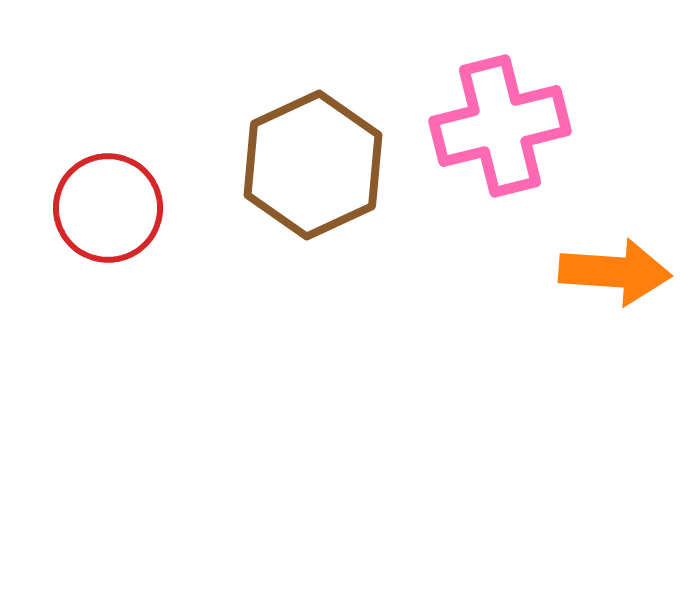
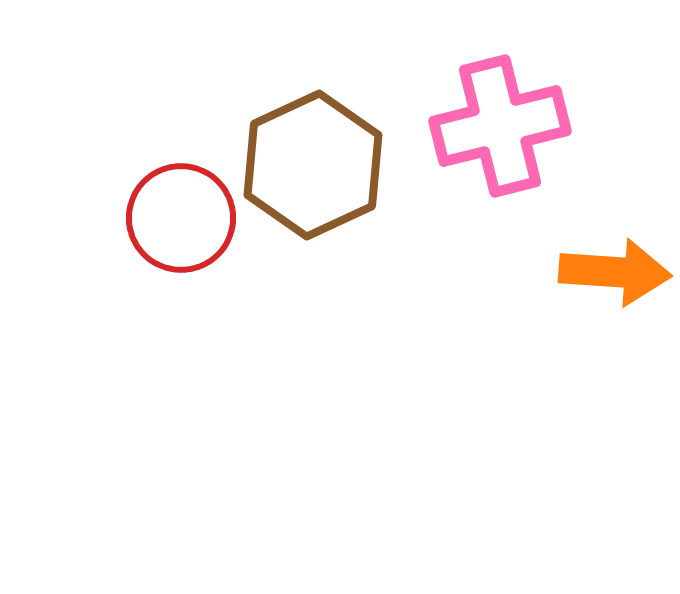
red circle: moved 73 px right, 10 px down
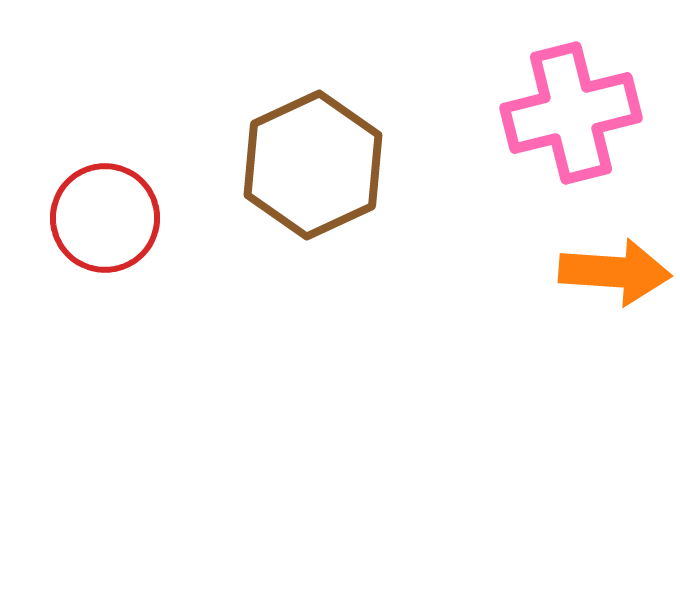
pink cross: moved 71 px right, 13 px up
red circle: moved 76 px left
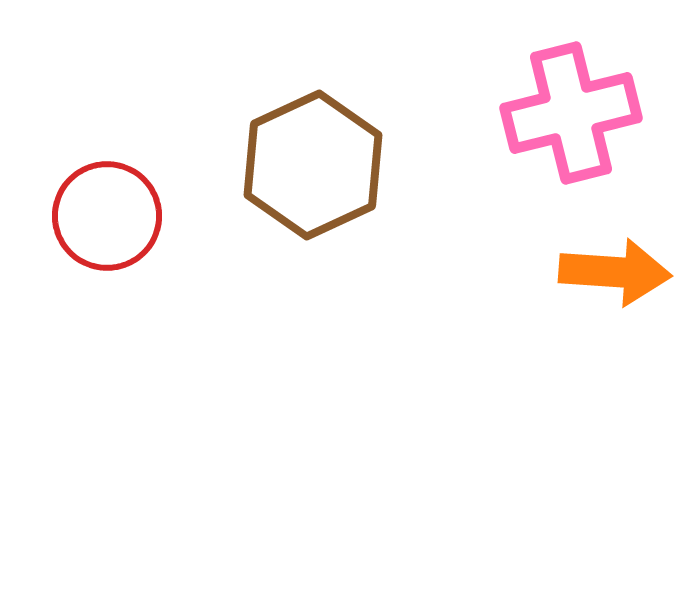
red circle: moved 2 px right, 2 px up
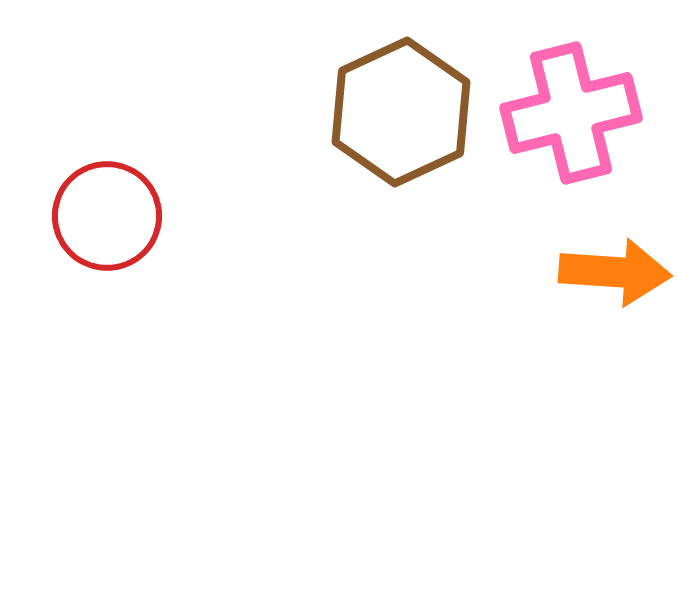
brown hexagon: moved 88 px right, 53 px up
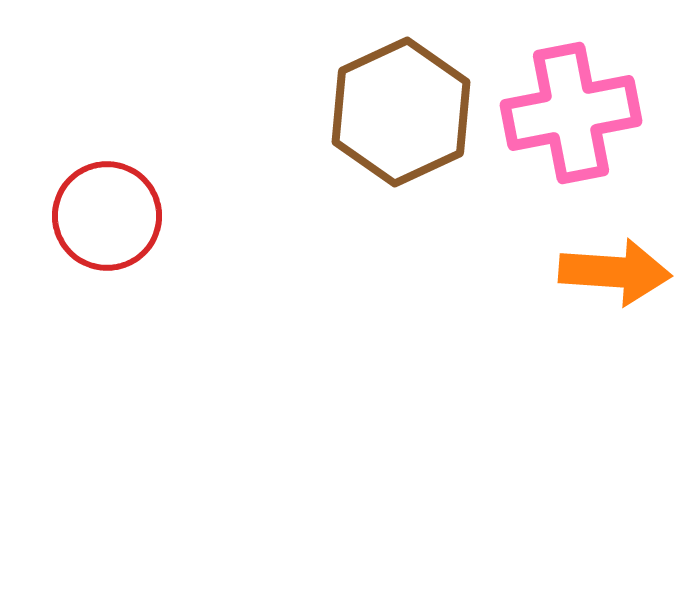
pink cross: rotated 3 degrees clockwise
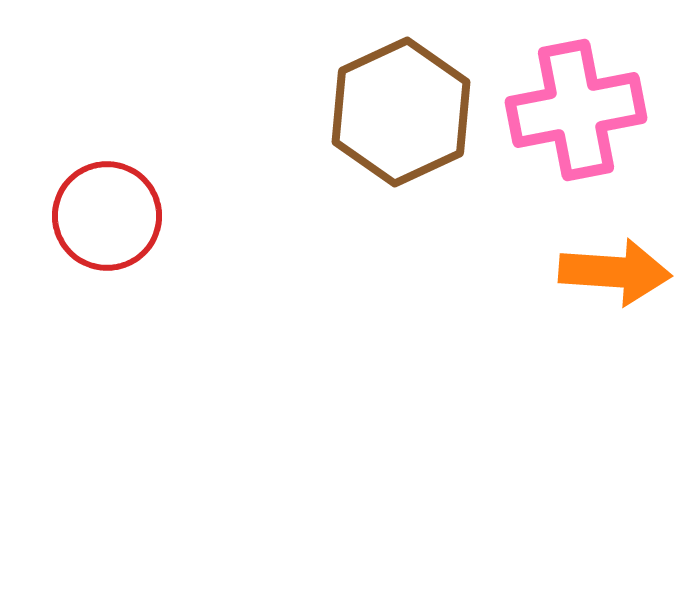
pink cross: moved 5 px right, 3 px up
